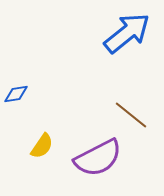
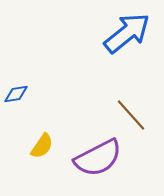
brown line: rotated 9 degrees clockwise
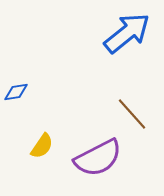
blue diamond: moved 2 px up
brown line: moved 1 px right, 1 px up
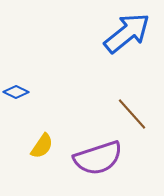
blue diamond: rotated 35 degrees clockwise
purple semicircle: rotated 9 degrees clockwise
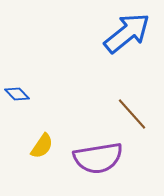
blue diamond: moved 1 px right, 2 px down; rotated 20 degrees clockwise
purple semicircle: rotated 9 degrees clockwise
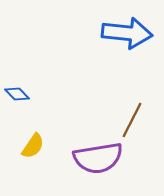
blue arrow: rotated 45 degrees clockwise
brown line: moved 6 px down; rotated 69 degrees clockwise
yellow semicircle: moved 9 px left
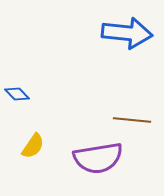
brown line: rotated 69 degrees clockwise
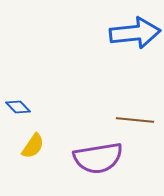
blue arrow: moved 8 px right; rotated 12 degrees counterclockwise
blue diamond: moved 1 px right, 13 px down
brown line: moved 3 px right
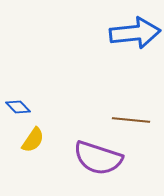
brown line: moved 4 px left
yellow semicircle: moved 6 px up
purple semicircle: rotated 27 degrees clockwise
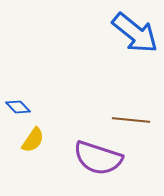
blue arrow: rotated 45 degrees clockwise
